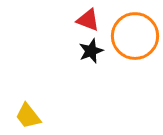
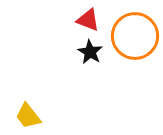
black star: moved 1 px left, 1 px down; rotated 20 degrees counterclockwise
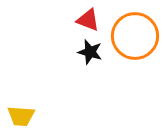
black star: rotated 15 degrees counterclockwise
yellow trapezoid: moved 7 px left; rotated 48 degrees counterclockwise
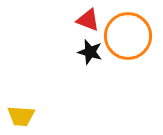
orange circle: moved 7 px left
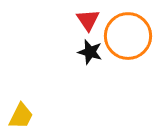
red triangle: rotated 35 degrees clockwise
yellow trapezoid: rotated 68 degrees counterclockwise
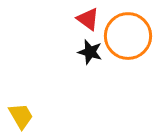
red triangle: moved 1 px up; rotated 20 degrees counterclockwise
yellow trapezoid: rotated 56 degrees counterclockwise
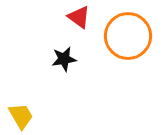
red triangle: moved 9 px left, 2 px up
black star: moved 26 px left, 7 px down; rotated 25 degrees counterclockwise
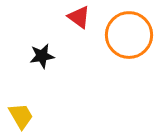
orange circle: moved 1 px right, 1 px up
black star: moved 22 px left, 3 px up
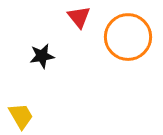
red triangle: rotated 15 degrees clockwise
orange circle: moved 1 px left, 2 px down
